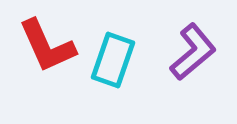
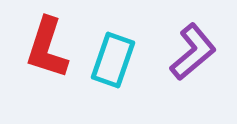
red L-shape: moved 2 px down; rotated 42 degrees clockwise
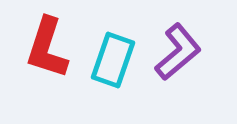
purple L-shape: moved 15 px left
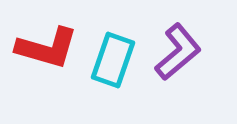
red L-shape: rotated 92 degrees counterclockwise
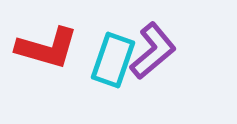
purple L-shape: moved 25 px left, 1 px up
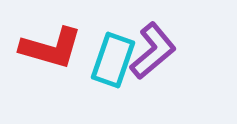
red L-shape: moved 4 px right
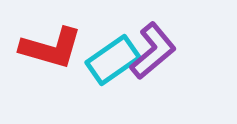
cyan rectangle: rotated 36 degrees clockwise
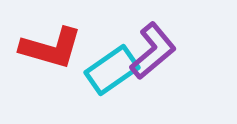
cyan rectangle: moved 1 px left, 10 px down
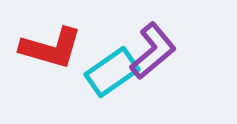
cyan rectangle: moved 2 px down
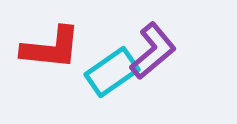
red L-shape: rotated 10 degrees counterclockwise
